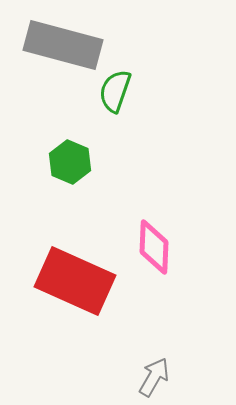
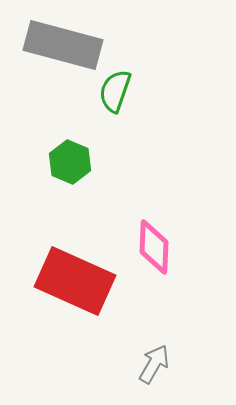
gray arrow: moved 13 px up
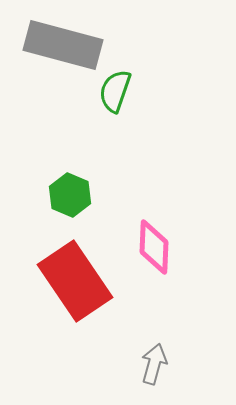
green hexagon: moved 33 px down
red rectangle: rotated 32 degrees clockwise
gray arrow: rotated 15 degrees counterclockwise
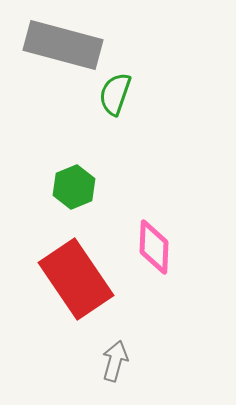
green semicircle: moved 3 px down
green hexagon: moved 4 px right, 8 px up; rotated 15 degrees clockwise
red rectangle: moved 1 px right, 2 px up
gray arrow: moved 39 px left, 3 px up
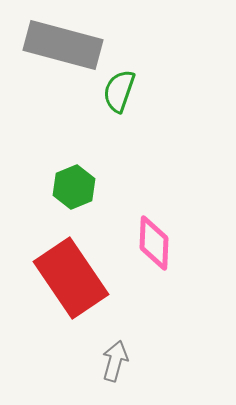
green semicircle: moved 4 px right, 3 px up
pink diamond: moved 4 px up
red rectangle: moved 5 px left, 1 px up
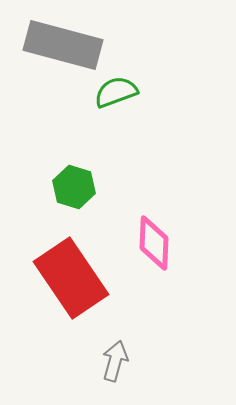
green semicircle: moved 3 px left, 1 px down; rotated 51 degrees clockwise
green hexagon: rotated 21 degrees counterclockwise
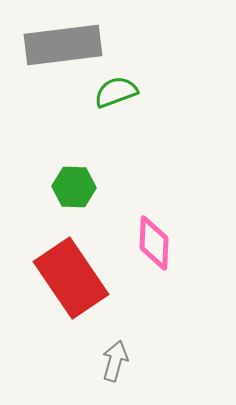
gray rectangle: rotated 22 degrees counterclockwise
green hexagon: rotated 15 degrees counterclockwise
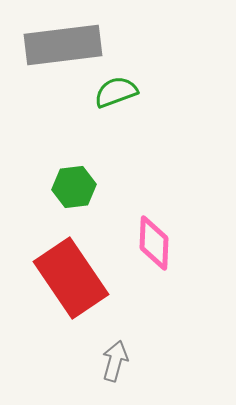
green hexagon: rotated 9 degrees counterclockwise
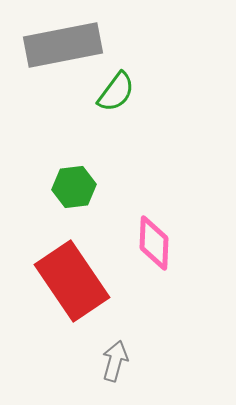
gray rectangle: rotated 4 degrees counterclockwise
green semicircle: rotated 147 degrees clockwise
red rectangle: moved 1 px right, 3 px down
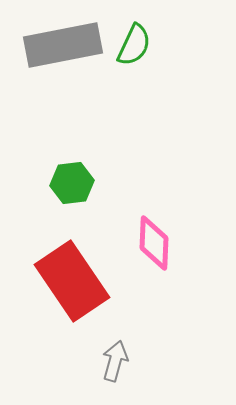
green semicircle: moved 18 px right, 47 px up; rotated 12 degrees counterclockwise
green hexagon: moved 2 px left, 4 px up
